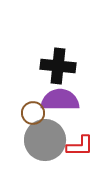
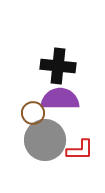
purple semicircle: moved 1 px up
red L-shape: moved 4 px down
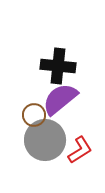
purple semicircle: rotated 39 degrees counterclockwise
brown circle: moved 1 px right, 2 px down
red L-shape: rotated 32 degrees counterclockwise
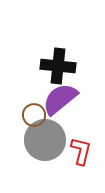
red L-shape: moved 1 px right, 1 px down; rotated 44 degrees counterclockwise
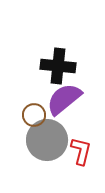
purple semicircle: moved 4 px right
gray circle: moved 2 px right
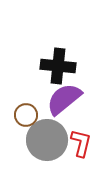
brown circle: moved 8 px left
red L-shape: moved 8 px up
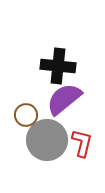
red L-shape: moved 1 px right
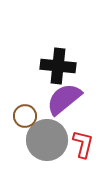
brown circle: moved 1 px left, 1 px down
red L-shape: moved 1 px right, 1 px down
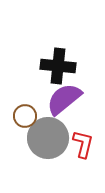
gray circle: moved 1 px right, 2 px up
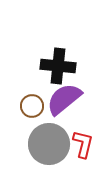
brown circle: moved 7 px right, 10 px up
gray circle: moved 1 px right, 6 px down
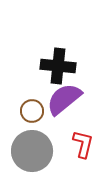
brown circle: moved 5 px down
gray circle: moved 17 px left, 7 px down
